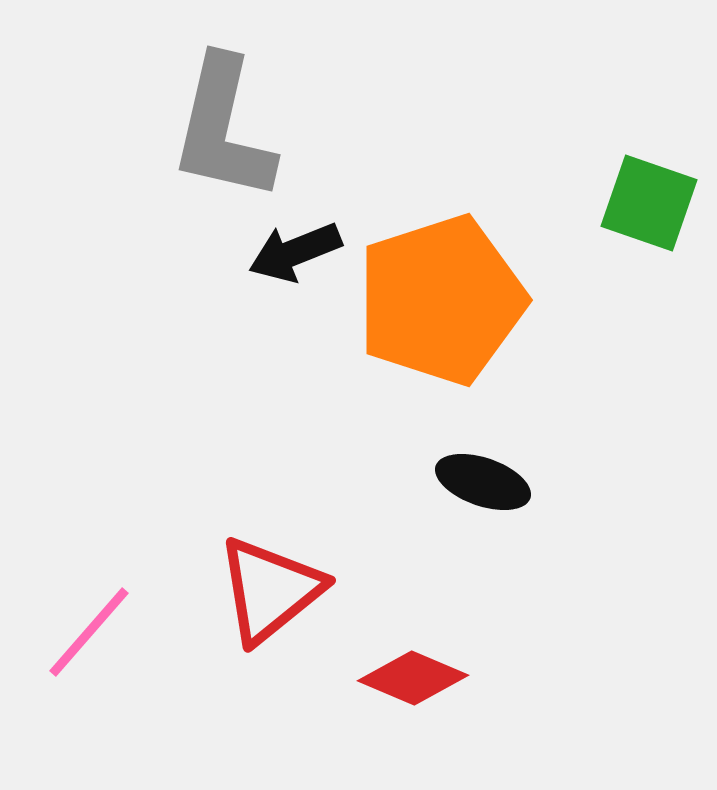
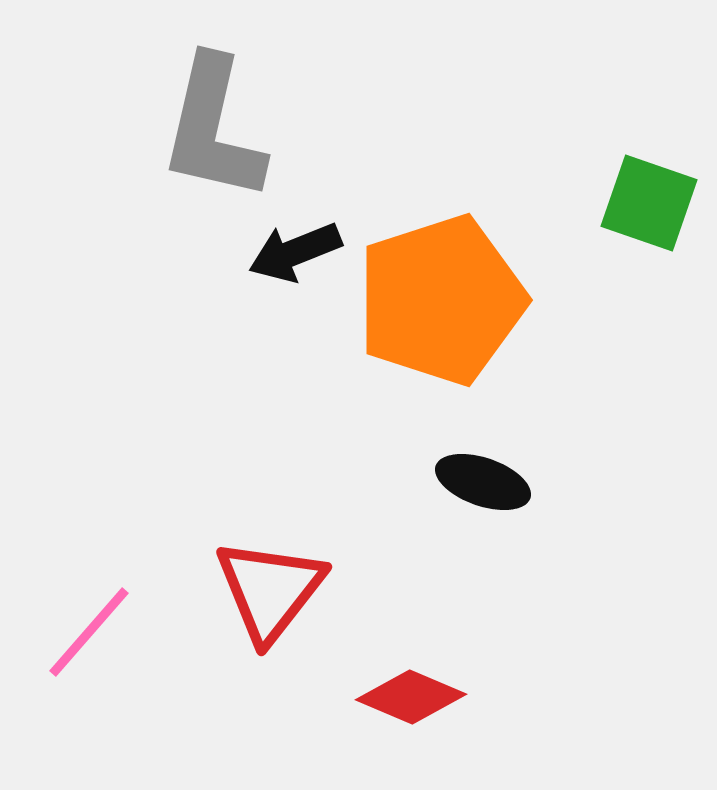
gray L-shape: moved 10 px left
red triangle: rotated 13 degrees counterclockwise
red diamond: moved 2 px left, 19 px down
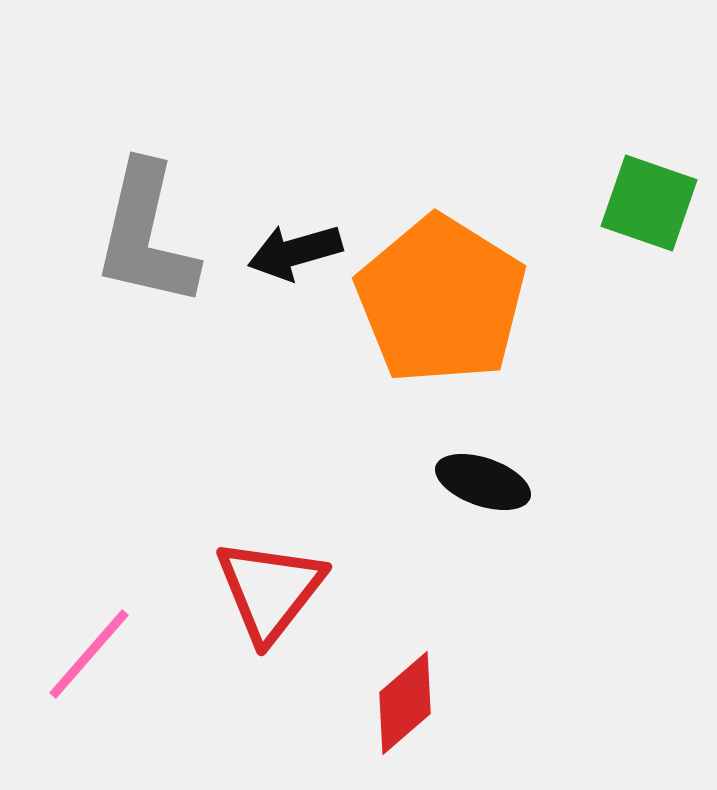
gray L-shape: moved 67 px left, 106 px down
black arrow: rotated 6 degrees clockwise
orange pentagon: rotated 22 degrees counterclockwise
pink line: moved 22 px down
red diamond: moved 6 px left, 6 px down; rotated 64 degrees counterclockwise
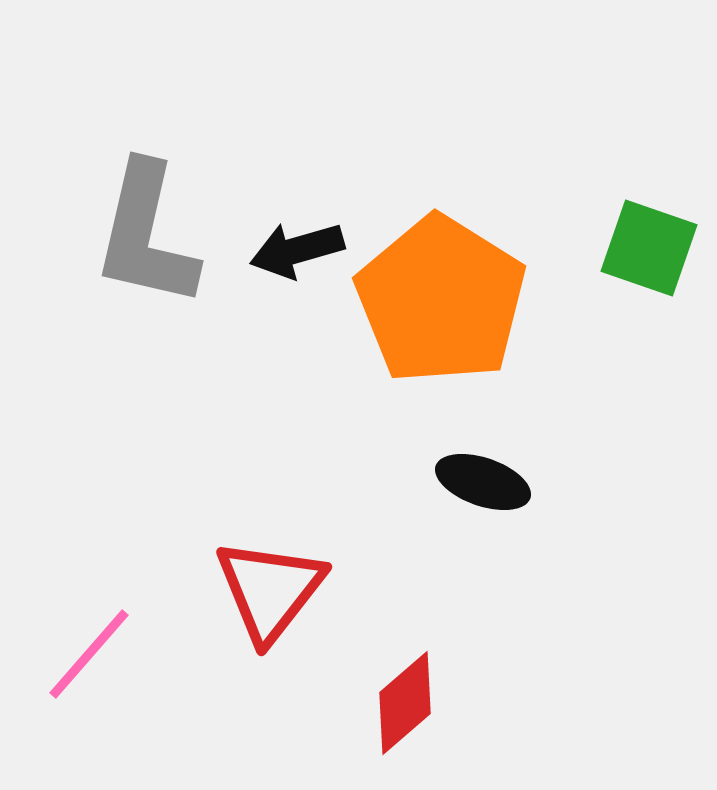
green square: moved 45 px down
black arrow: moved 2 px right, 2 px up
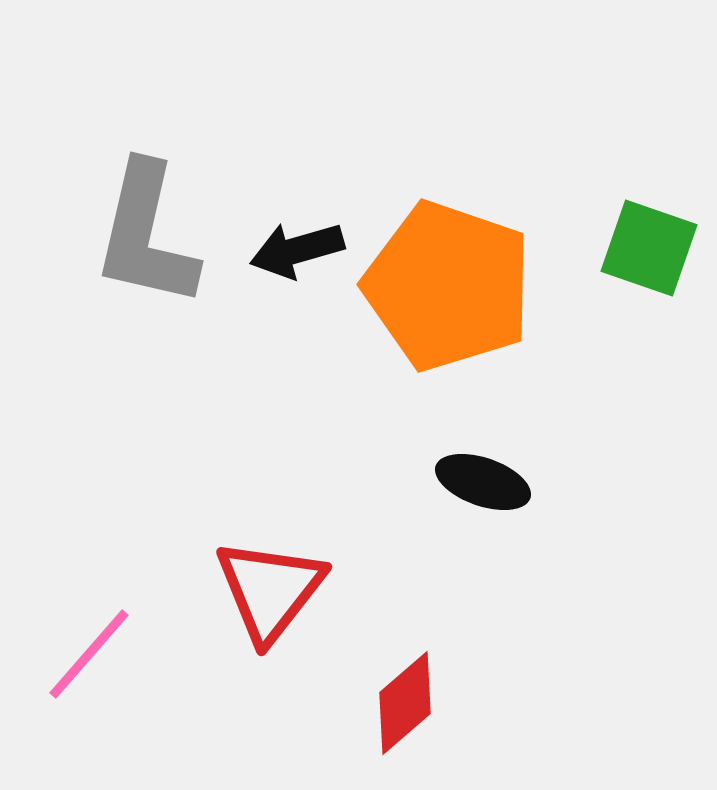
orange pentagon: moved 7 px right, 14 px up; rotated 13 degrees counterclockwise
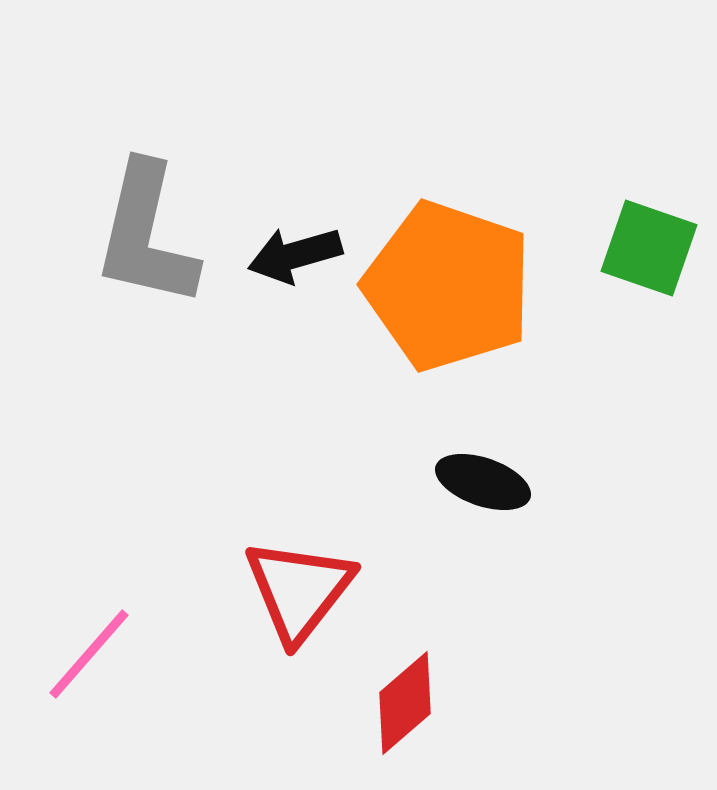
black arrow: moved 2 px left, 5 px down
red triangle: moved 29 px right
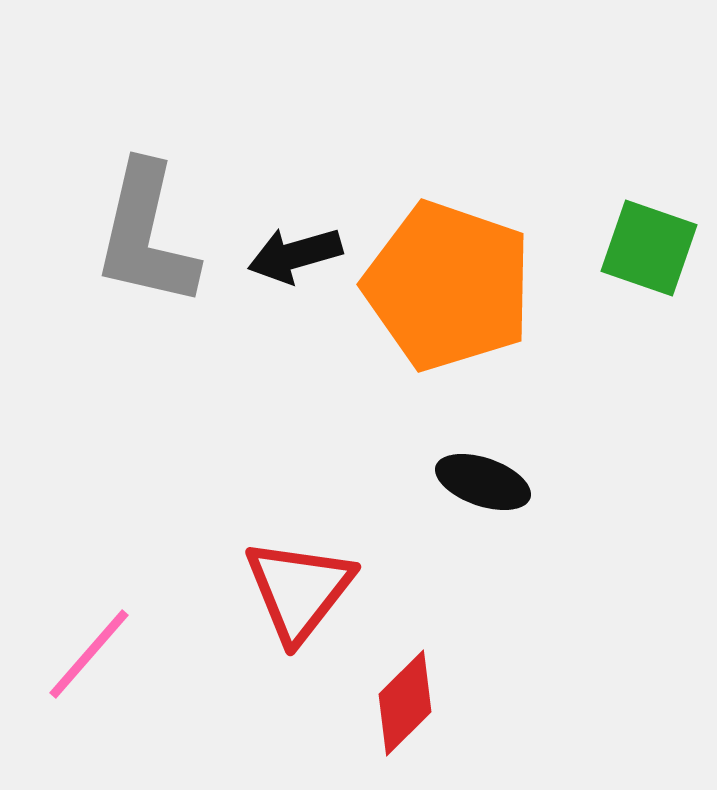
red diamond: rotated 4 degrees counterclockwise
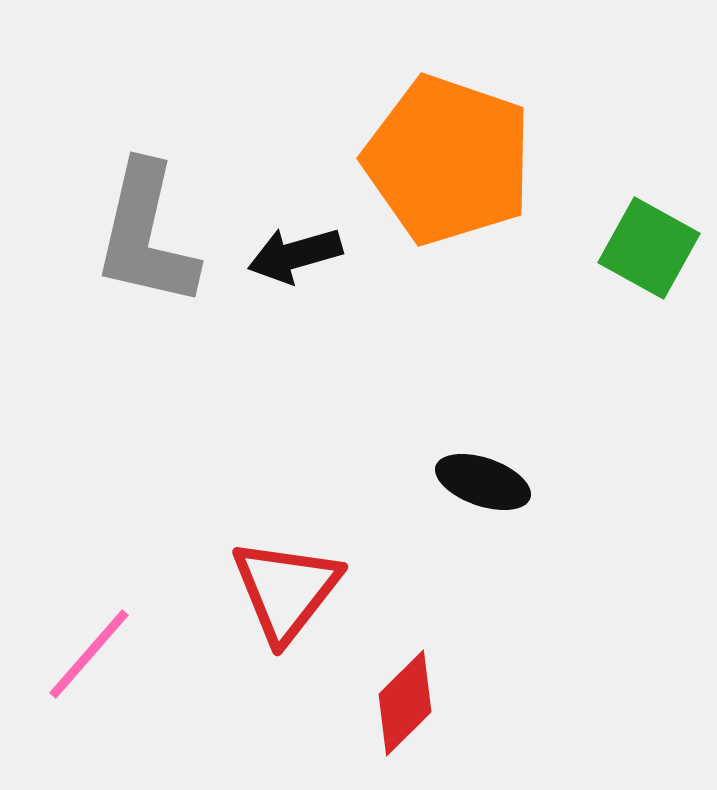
green square: rotated 10 degrees clockwise
orange pentagon: moved 126 px up
red triangle: moved 13 px left
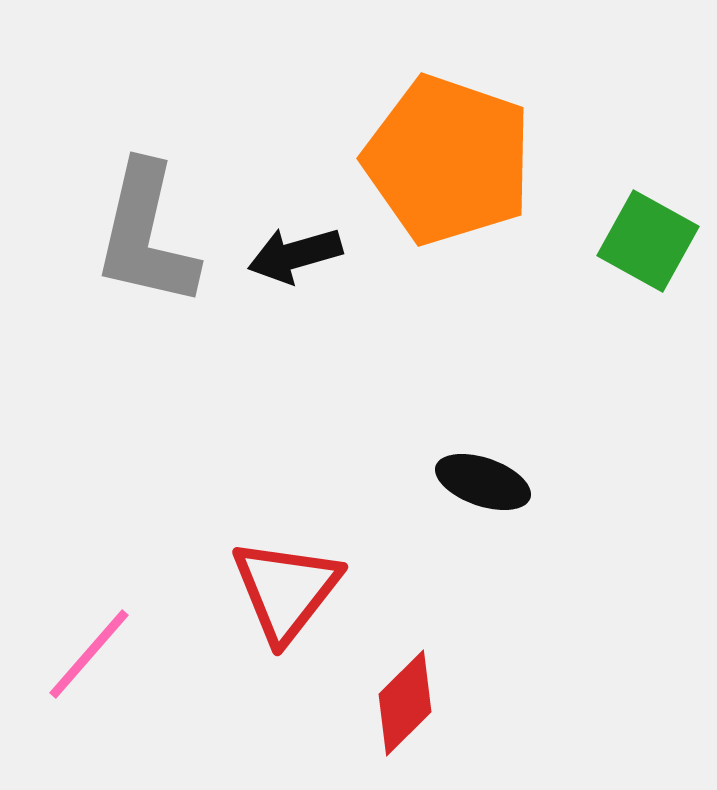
green square: moved 1 px left, 7 px up
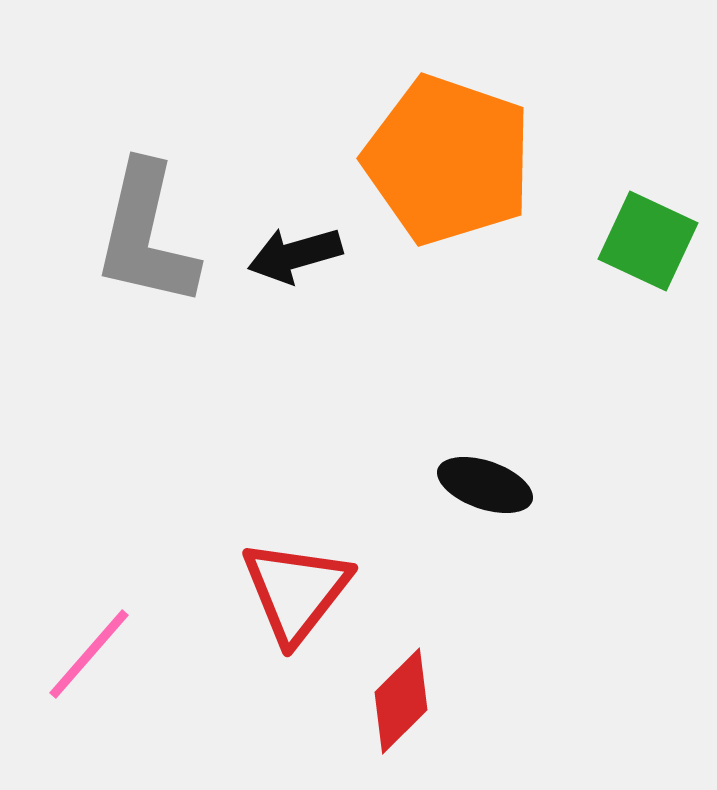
green square: rotated 4 degrees counterclockwise
black ellipse: moved 2 px right, 3 px down
red triangle: moved 10 px right, 1 px down
red diamond: moved 4 px left, 2 px up
